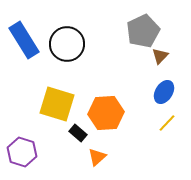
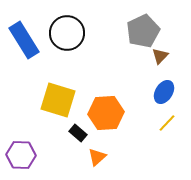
black circle: moved 11 px up
yellow square: moved 1 px right, 4 px up
purple hexagon: moved 1 px left, 3 px down; rotated 16 degrees counterclockwise
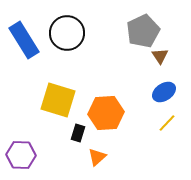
brown triangle: rotated 18 degrees counterclockwise
blue ellipse: rotated 25 degrees clockwise
black rectangle: rotated 66 degrees clockwise
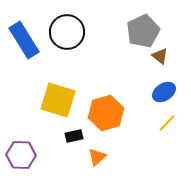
black circle: moved 1 px up
brown triangle: rotated 18 degrees counterclockwise
orange hexagon: rotated 12 degrees counterclockwise
black rectangle: moved 4 px left, 3 px down; rotated 60 degrees clockwise
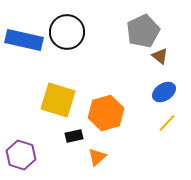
blue rectangle: rotated 45 degrees counterclockwise
purple hexagon: rotated 16 degrees clockwise
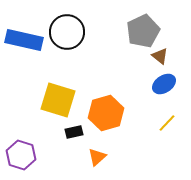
blue ellipse: moved 8 px up
black rectangle: moved 4 px up
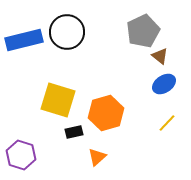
blue rectangle: rotated 27 degrees counterclockwise
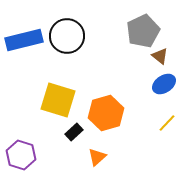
black circle: moved 4 px down
black rectangle: rotated 30 degrees counterclockwise
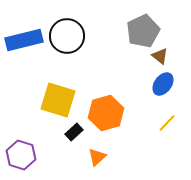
blue ellipse: moved 1 px left; rotated 20 degrees counterclockwise
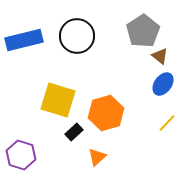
gray pentagon: rotated 8 degrees counterclockwise
black circle: moved 10 px right
